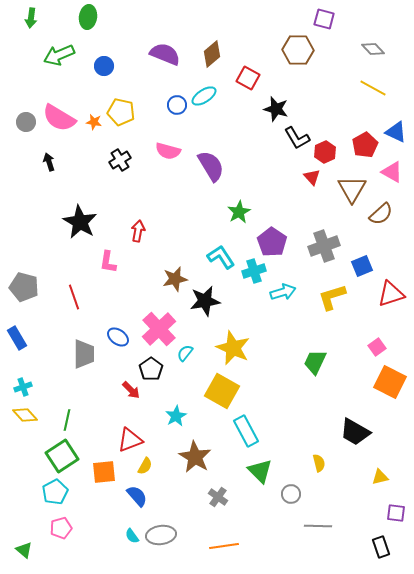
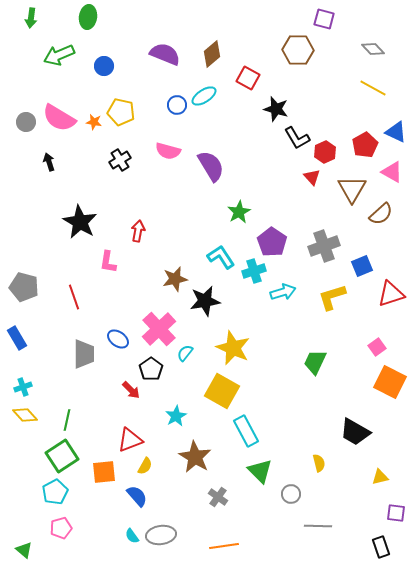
blue ellipse at (118, 337): moved 2 px down
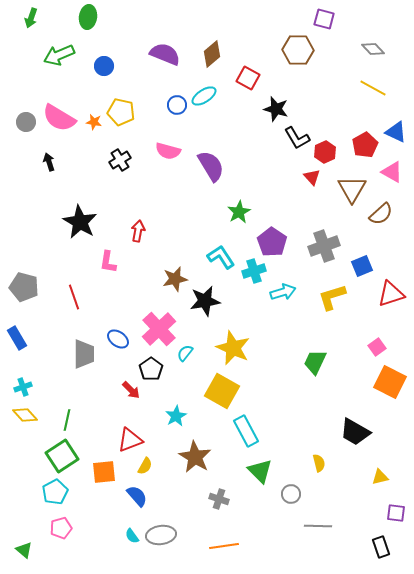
green arrow at (31, 18): rotated 12 degrees clockwise
gray cross at (218, 497): moved 1 px right, 2 px down; rotated 18 degrees counterclockwise
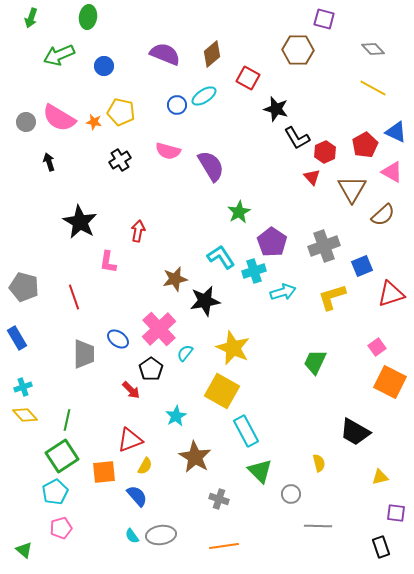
brown semicircle at (381, 214): moved 2 px right, 1 px down
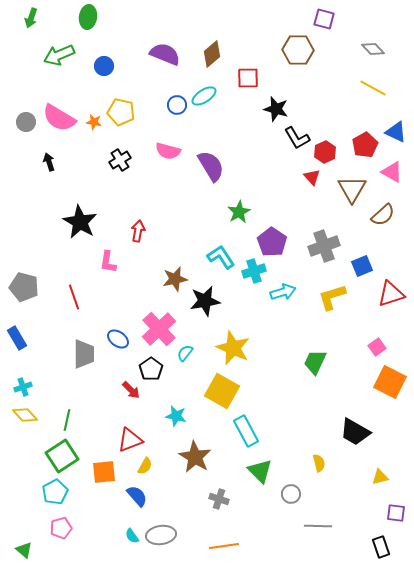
red square at (248, 78): rotated 30 degrees counterclockwise
cyan star at (176, 416): rotated 30 degrees counterclockwise
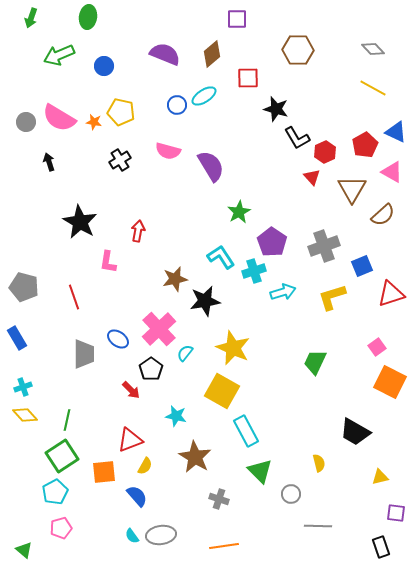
purple square at (324, 19): moved 87 px left; rotated 15 degrees counterclockwise
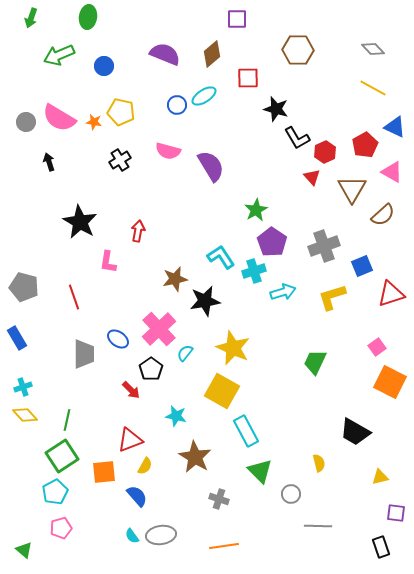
blue triangle at (396, 132): moved 1 px left, 5 px up
green star at (239, 212): moved 17 px right, 2 px up
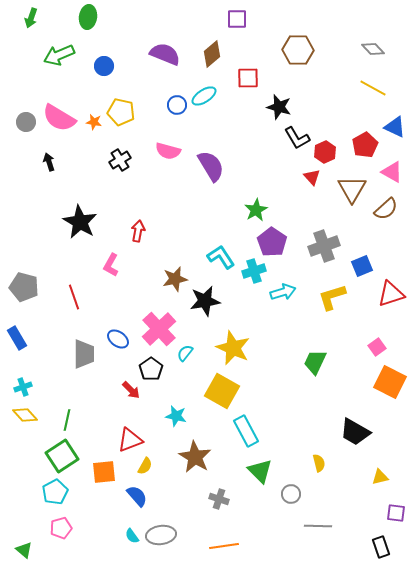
black star at (276, 109): moved 3 px right, 2 px up
brown semicircle at (383, 215): moved 3 px right, 6 px up
pink L-shape at (108, 262): moved 3 px right, 3 px down; rotated 20 degrees clockwise
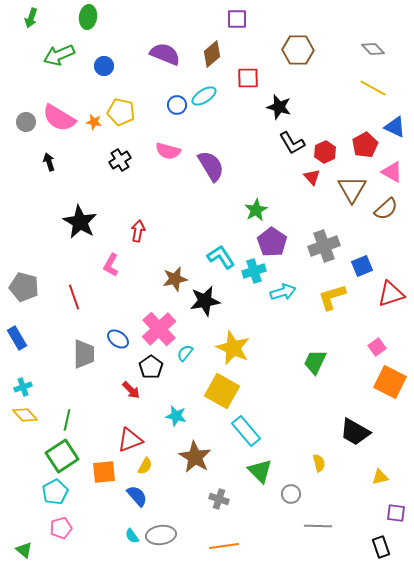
black L-shape at (297, 138): moved 5 px left, 5 px down
black pentagon at (151, 369): moved 2 px up
cyan rectangle at (246, 431): rotated 12 degrees counterclockwise
